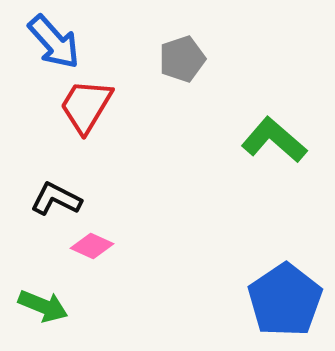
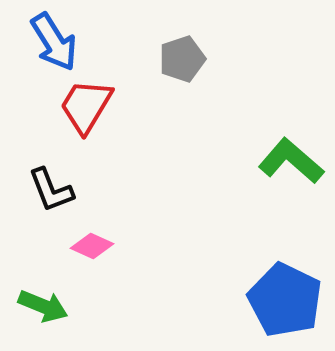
blue arrow: rotated 10 degrees clockwise
green L-shape: moved 17 px right, 21 px down
black L-shape: moved 5 px left, 9 px up; rotated 138 degrees counterclockwise
blue pentagon: rotated 12 degrees counterclockwise
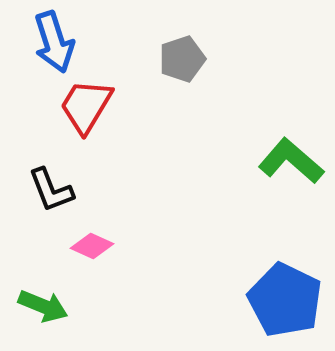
blue arrow: rotated 14 degrees clockwise
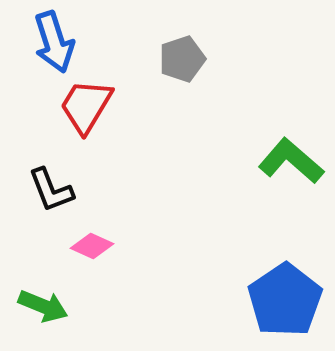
blue pentagon: rotated 12 degrees clockwise
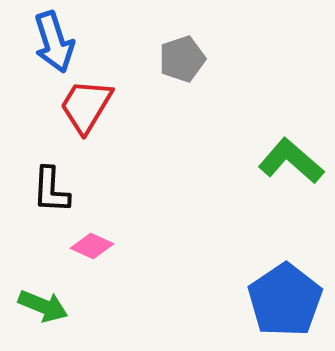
black L-shape: rotated 24 degrees clockwise
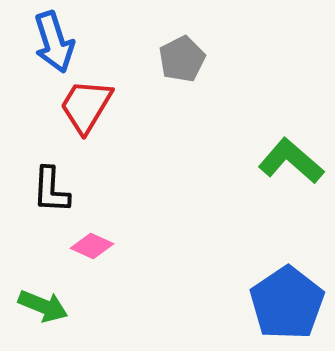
gray pentagon: rotated 9 degrees counterclockwise
blue pentagon: moved 2 px right, 3 px down
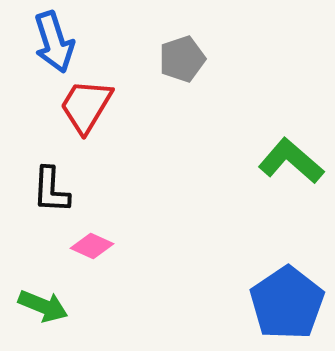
gray pentagon: rotated 9 degrees clockwise
